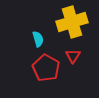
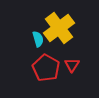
yellow cross: moved 13 px left, 6 px down; rotated 20 degrees counterclockwise
red triangle: moved 1 px left, 9 px down
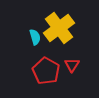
cyan semicircle: moved 3 px left, 2 px up
red pentagon: moved 3 px down
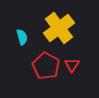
cyan semicircle: moved 13 px left
red pentagon: moved 5 px up
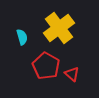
red triangle: moved 9 px down; rotated 21 degrees counterclockwise
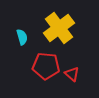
red pentagon: rotated 24 degrees counterclockwise
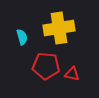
yellow cross: rotated 28 degrees clockwise
red triangle: rotated 28 degrees counterclockwise
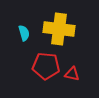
yellow cross: moved 1 px down; rotated 16 degrees clockwise
cyan semicircle: moved 2 px right, 4 px up
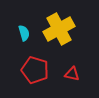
yellow cross: rotated 36 degrees counterclockwise
red pentagon: moved 11 px left, 4 px down; rotated 12 degrees clockwise
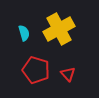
red pentagon: moved 1 px right
red triangle: moved 4 px left; rotated 35 degrees clockwise
